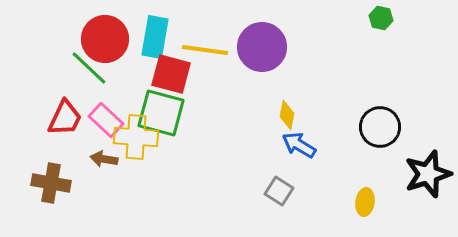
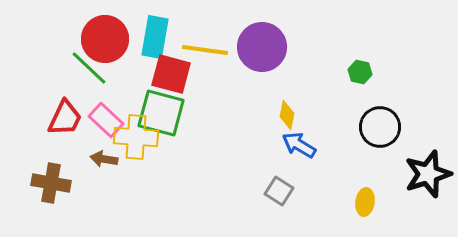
green hexagon: moved 21 px left, 54 px down
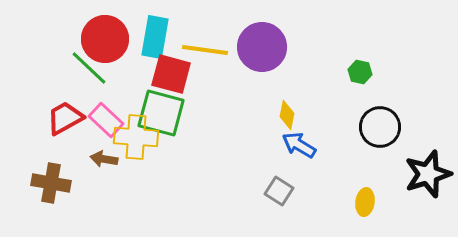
red trapezoid: rotated 144 degrees counterclockwise
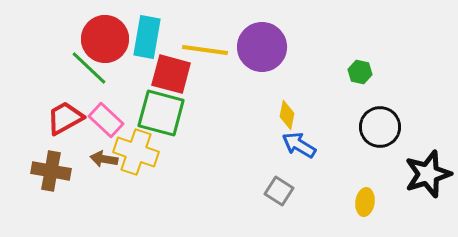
cyan rectangle: moved 8 px left
yellow cross: moved 15 px down; rotated 15 degrees clockwise
brown cross: moved 12 px up
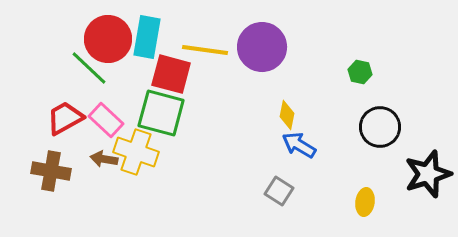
red circle: moved 3 px right
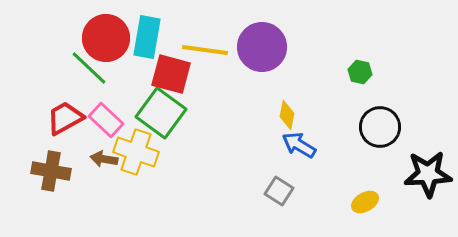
red circle: moved 2 px left, 1 px up
green square: rotated 21 degrees clockwise
black star: rotated 15 degrees clockwise
yellow ellipse: rotated 52 degrees clockwise
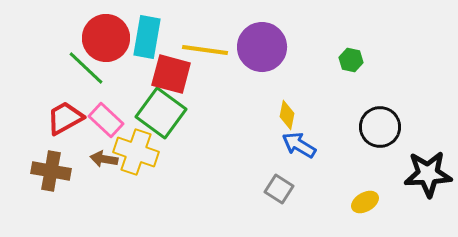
green line: moved 3 px left
green hexagon: moved 9 px left, 12 px up
gray square: moved 2 px up
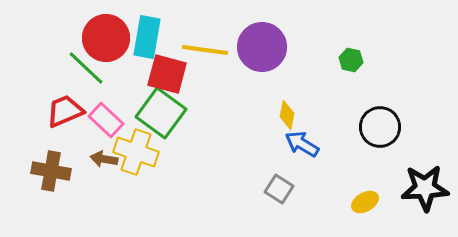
red square: moved 4 px left
red trapezoid: moved 7 px up; rotated 6 degrees clockwise
blue arrow: moved 3 px right, 1 px up
black star: moved 3 px left, 14 px down
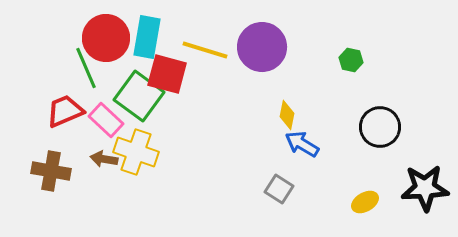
yellow line: rotated 9 degrees clockwise
green line: rotated 24 degrees clockwise
green square: moved 22 px left, 17 px up
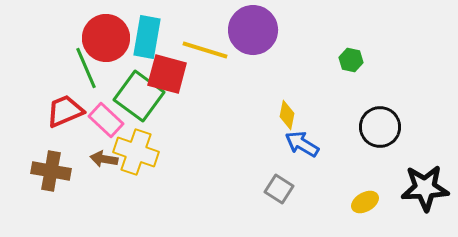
purple circle: moved 9 px left, 17 px up
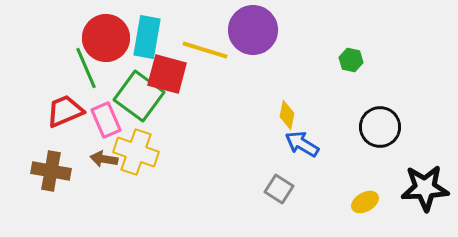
pink rectangle: rotated 24 degrees clockwise
